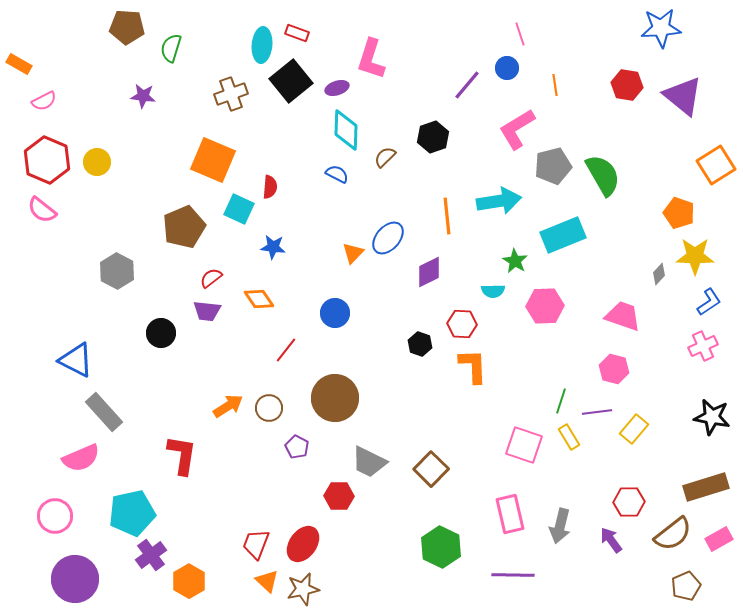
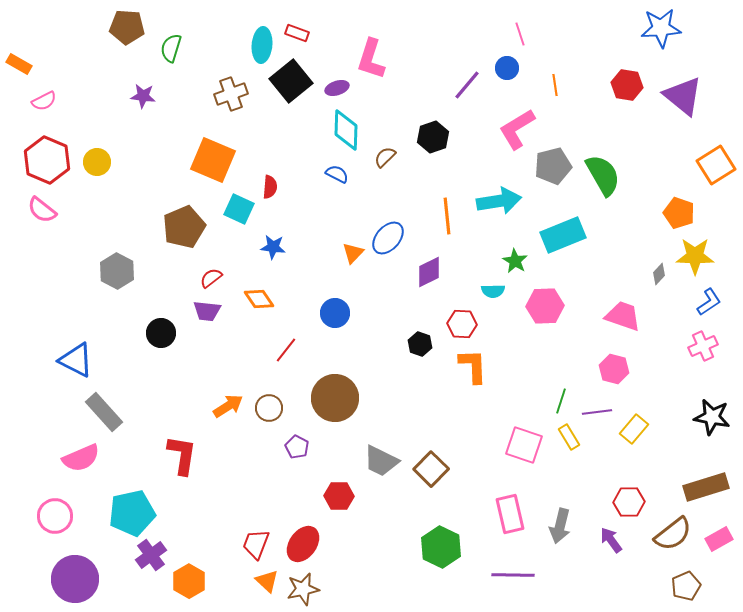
gray trapezoid at (369, 462): moved 12 px right, 1 px up
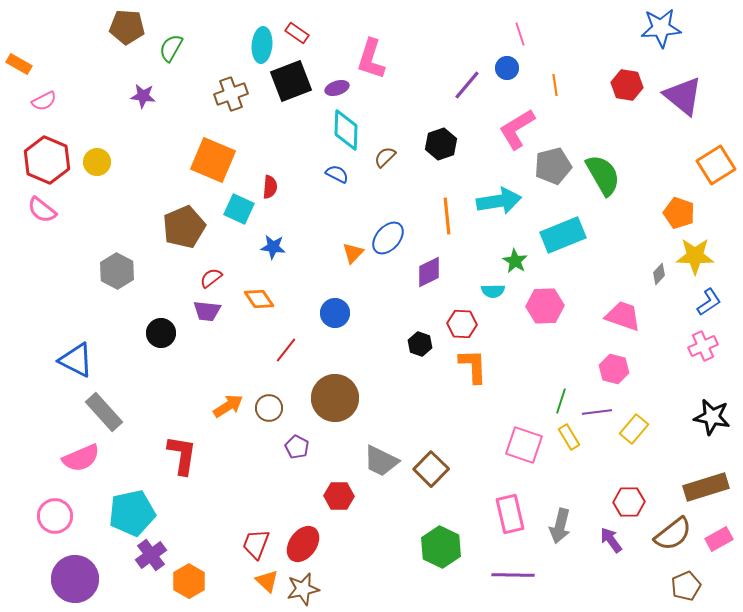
red rectangle at (297, 33): rotated 15 degrees clockwise
green semicircle at (171, 48): rotated 12 degrees clockwise
black square at (291, 81): rotated 18 degrees clockwise
black hexagon at (433, 137): moved 8 px right, 7 px down
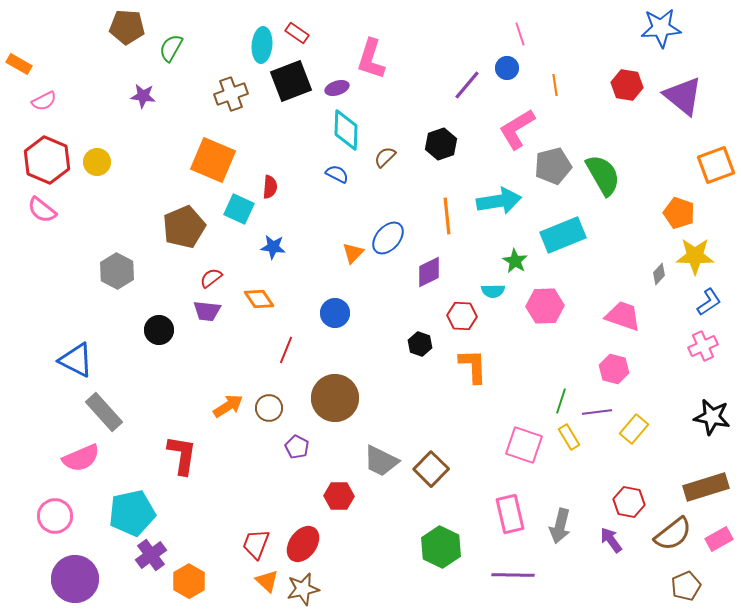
orange square at (716, 165): rotated 12 degrees clockwise
red hexagon at (462, 324): moved 8 px up
black circle at (161, 333): moved 2 px left, 3 px up
red line at (286, 350): rotated 16 degrees counterclockwise
red hexagon at (629, 502): rotated 12 degrees clockwise
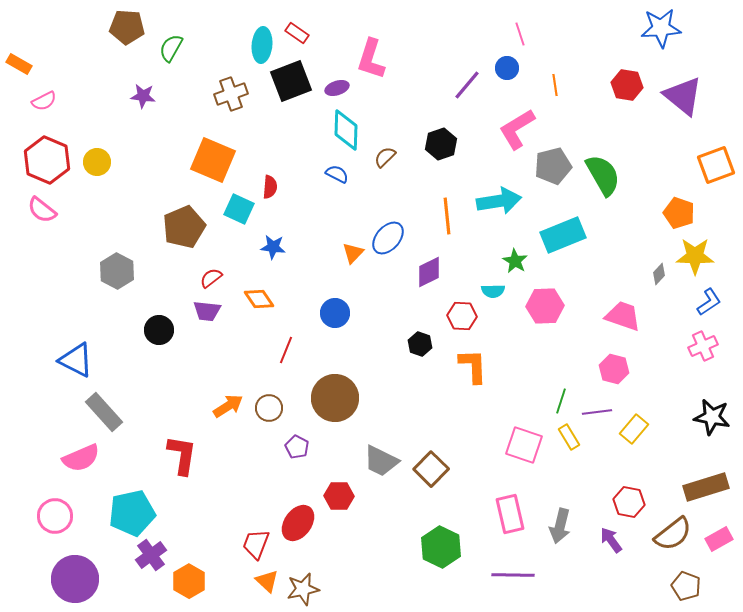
red ellipse at (303, 544): moved 5 px left, 21 px up
brown pentagon at (686, 586): rotated 28 degrees counterclockwise
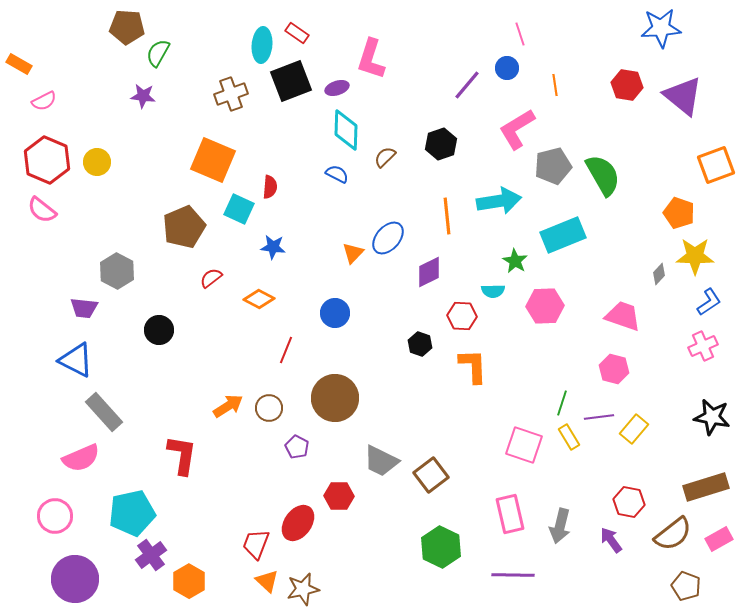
green semicircle at (171, 48): moved 13 px left, 5 px down
orange diamond at (259, 299): rotated 28 degrees counterclockwise
purple trapezoid at (207, 311): moved 123 px left, 3 px up
green line at (561, 401): moved 1 px right, 2 px down
purple line at (597, 412): moved 2 px right, 5 px down
brown square at (431, 469): moved 6 px down; rotated 8 degrees clockwise
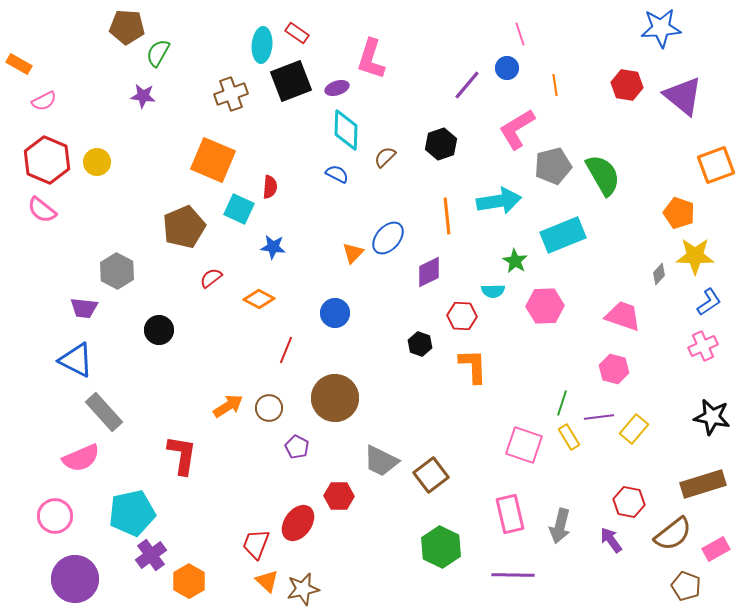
brown rectangle at (706, 487): moved 3 px left, 3 px up
pink rectangle at (719, 539): moved 3 px left, 10 px down
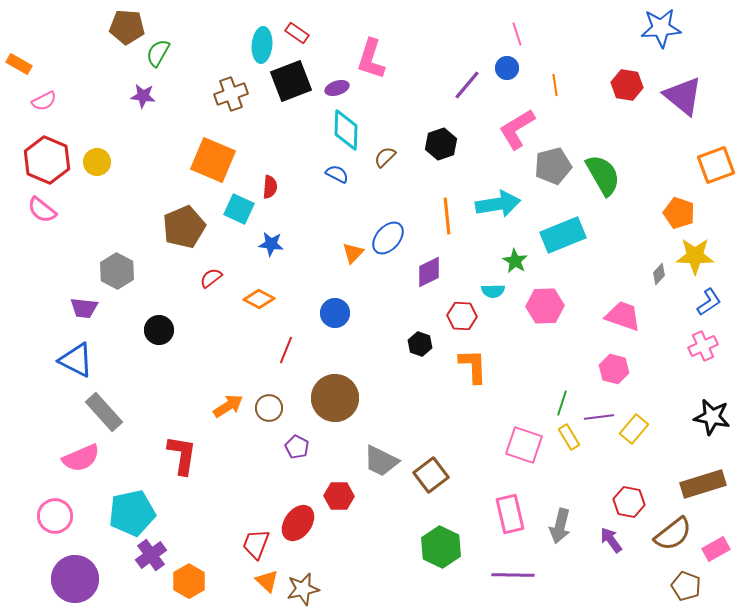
pink line at (520, 34): moved 3 px left
cyan arrow at (499, 201): moved 1 px left, 3 px down
blue star at (273, 247): moved 2 px left, 3 px up
